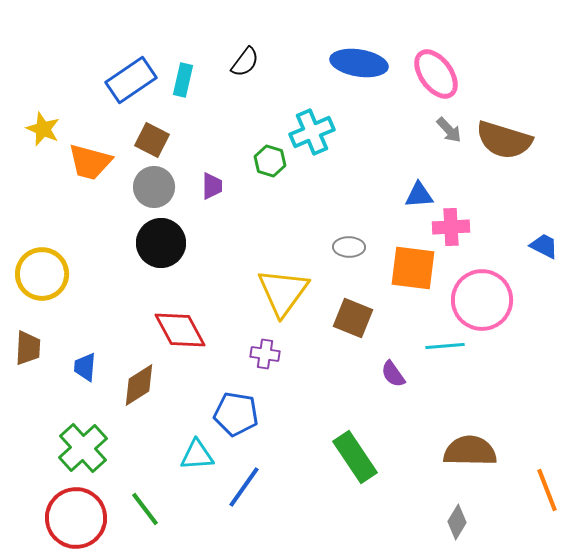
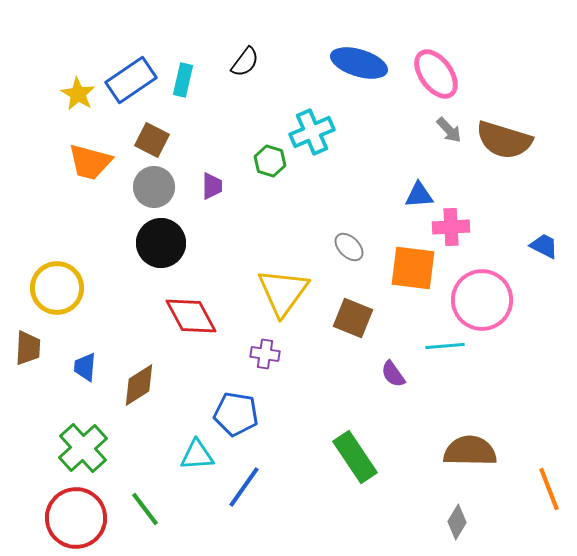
blue ellipse at (359, 63): rotated 8 degrees clockwise
yellow star at (43, 129): moved 35 px right, 35 px up; rotated 8 degrees clockwise
gray ellipse at (349, 247): rotated 44 degrees clockwise
yellow circle at (42, 274): moved 15 px right, 14 px down
red diamond at (180, 330): moved 11 px right, 14 px up
orange line at (547, 490): moved 2 px right, 1 px up
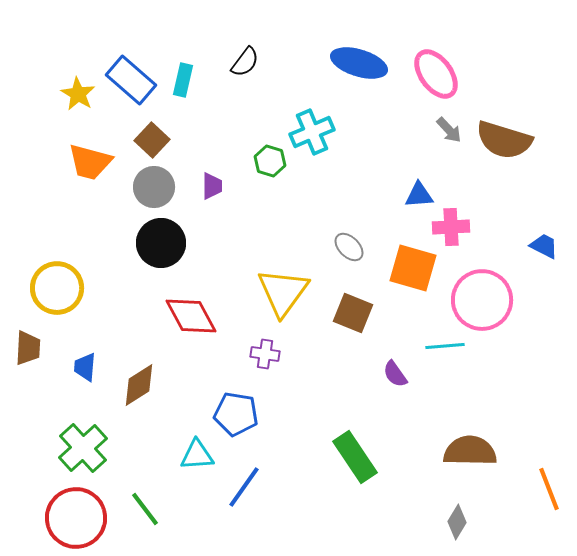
blue rectangle at (131, 80): rotated 75 degrees clockwise
brown square at (152, 140): rotated 16 degrees clockwise
orange square at (413, 268): rotated 9 degrees clockwise
brown square at (353, 318): moved 5 px up
purple semicircle at (393, 374): moved 2 px right
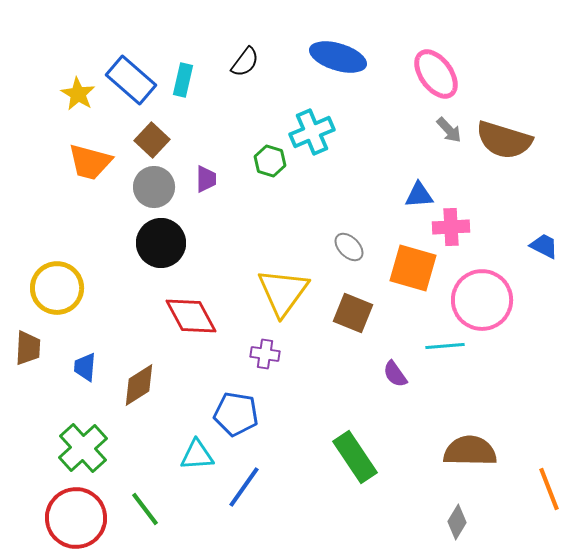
blue ellipse at (359, 63): moved 21 px left, 6 px up
purple trapezoid at (212, 186): moved 6 px left, 7 px up
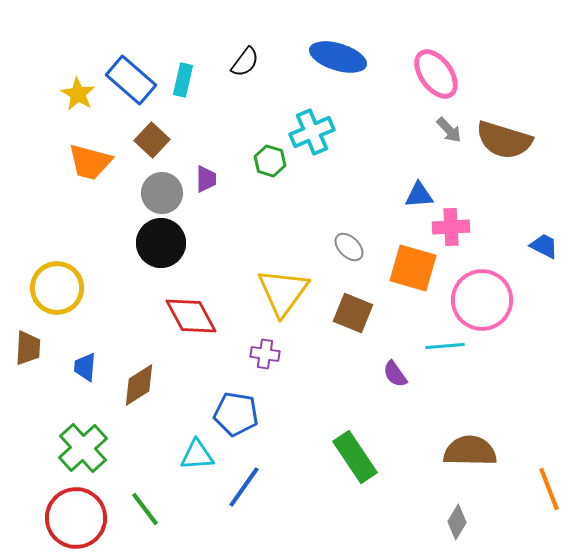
gray circle at (154, 187): moved 8 px right, 6 px down
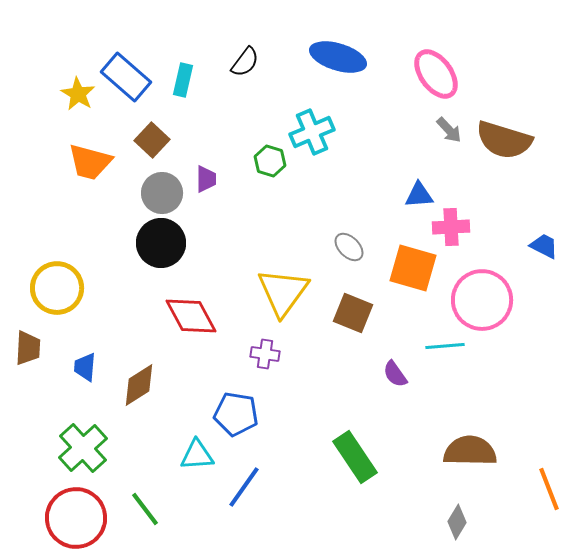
blue rectangle at (131, 80): moved 5 px left, 3 px up
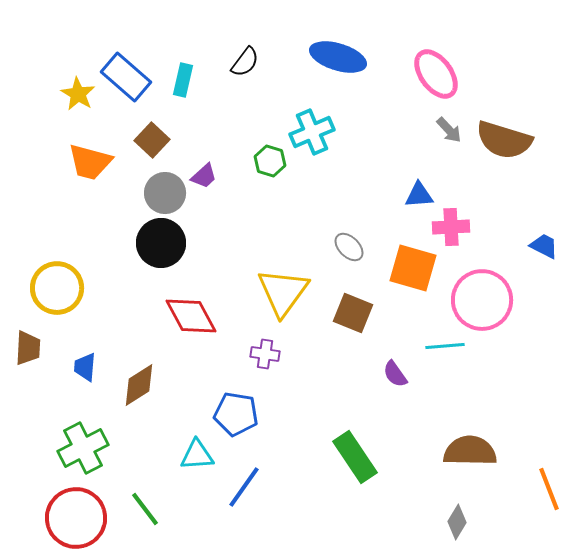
purple trapezoid at (206, 179): moved 2 px left, 3 px up; rotated 48 degrees clockwise
gray circle at (162, 193): moved 3 px right
green cross at (83, 448): rotated 15 degrees clockwise
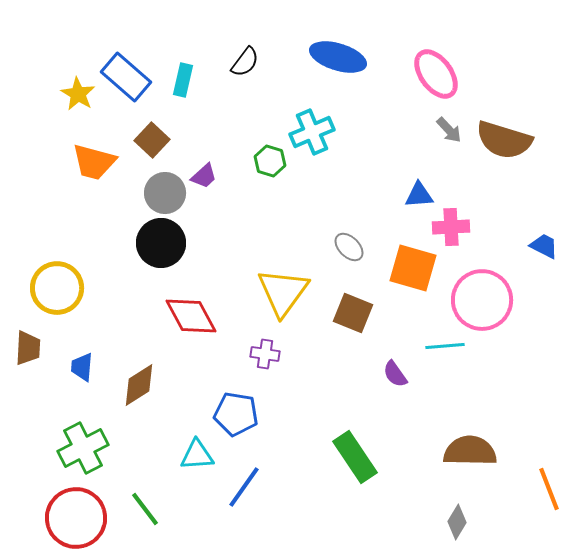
orange trapezoid at (90, 162): moved 4 px right
blue trapezoid at (85, 367): moved 3 px left
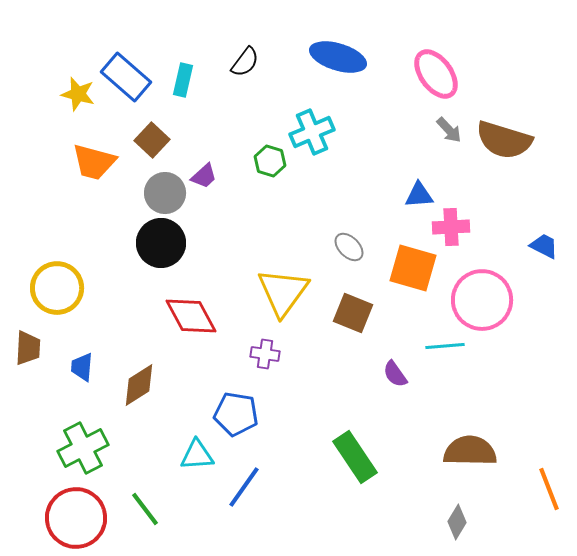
yellow star at (78, 94): rotated 16 degrees counterclockwise
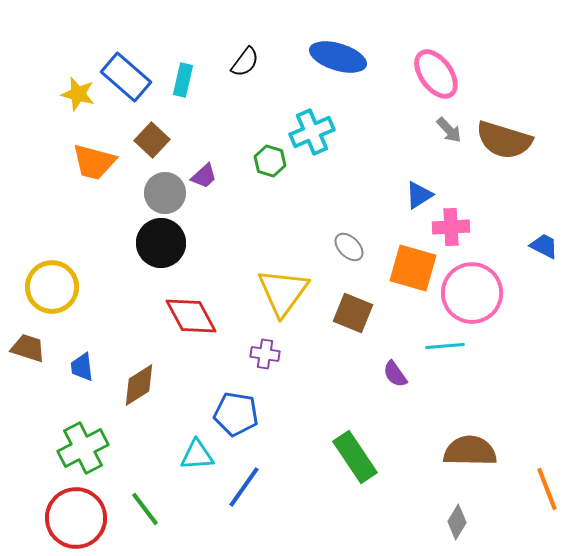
blue triangle at (419, 195): rotated 28 degrees counterclockwise
yellow circle at (57, 288): moved 5 px left, 1 px up
pink circle at (482, 300): moved 10 px left, 7 px up
brown trapezoid at (28, 348): rotated 75 degrees counterclockwise
blue trapezoid at (82, 367): rotated 12 degrees counterclockwise
orange line at (549, 489): moved 2 px left
